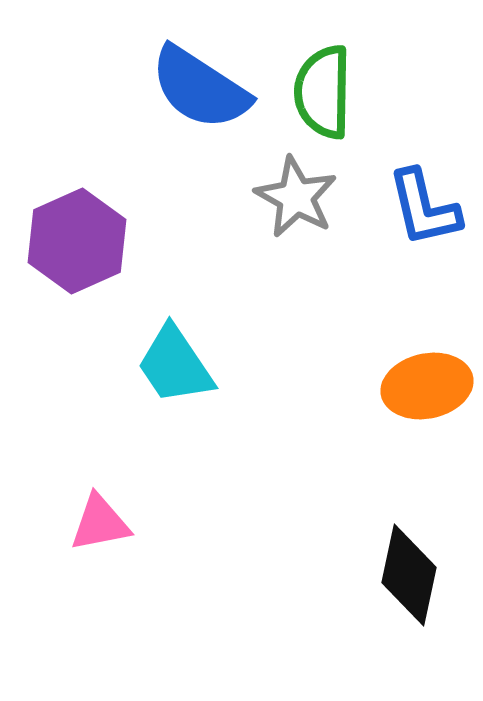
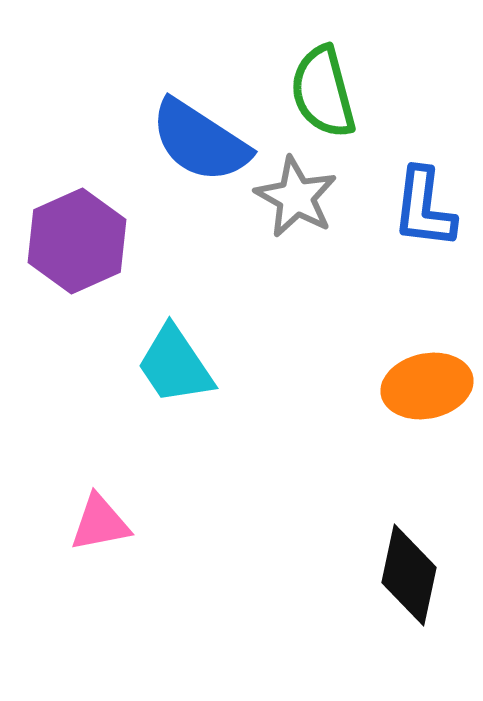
blue semicircle: moved 53 px down
green semicircle: rotated 16 degrees counterclockwise
blue L-shape: rotated 20 degrees clockwise
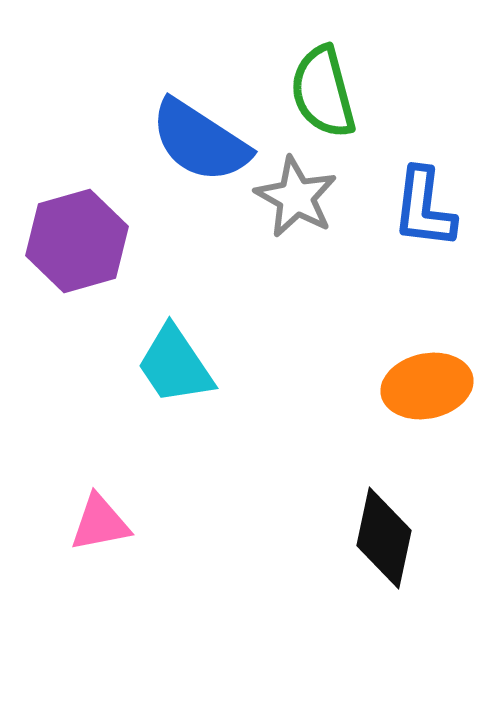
purple hexagon: rotated 8 degrees clockwise
black diamond: moved 25 px left, 37 px up
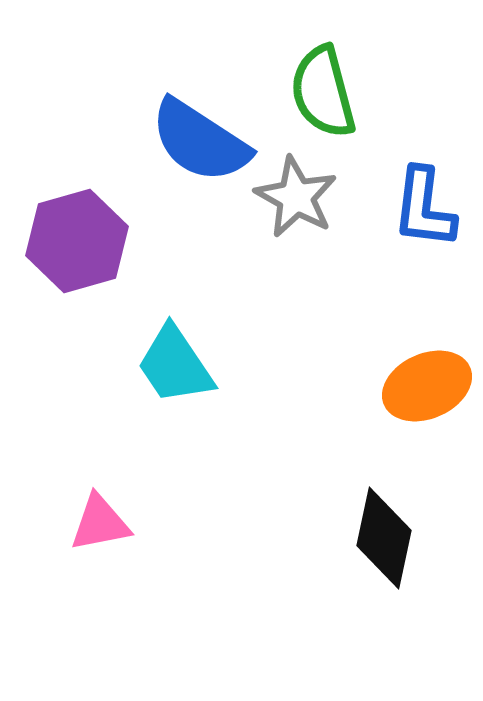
orange ellipse: rotated 12 degrees counterclockwise
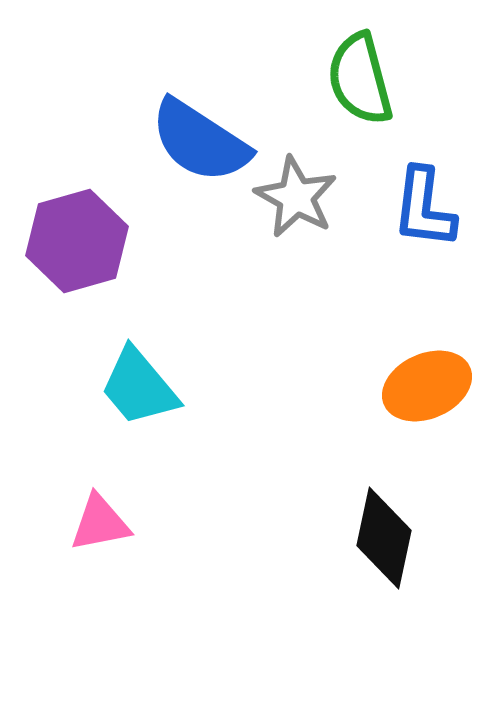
green semicircle: moved 37 px right, 13 px up
cyan trapezoid: moved 36 px left, 22 px down; rotated 6 degrees counterclockwise
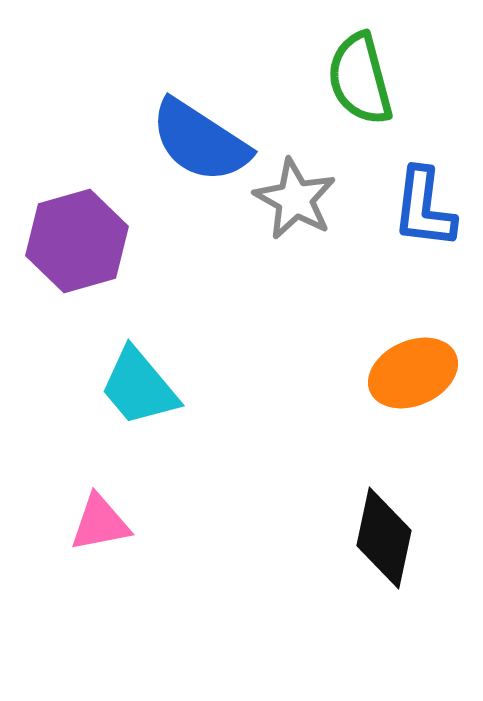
gray star: moved 1 px left, 2 px down
orange ellipse: moved 14 px left, 13 px up
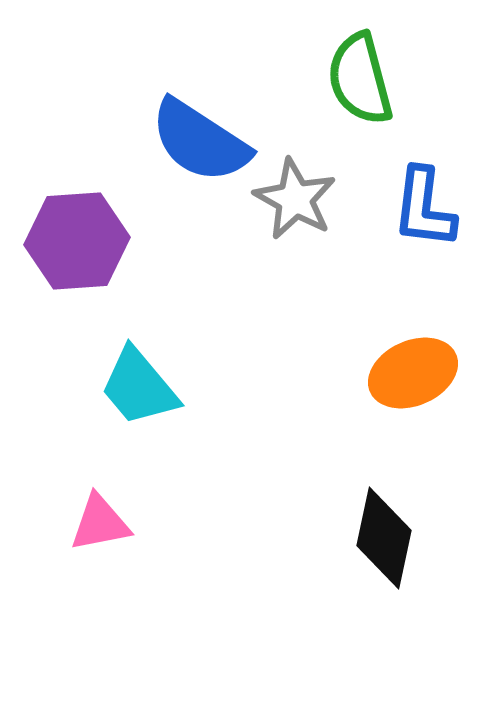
purple hexagon: rotated 12 degrees clockwise
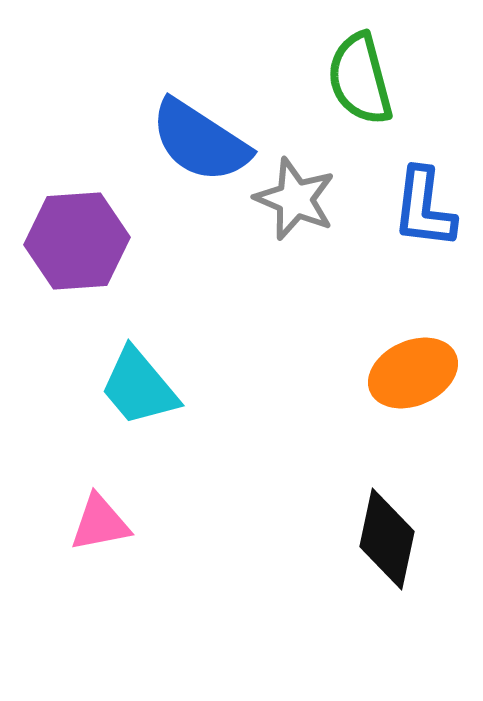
gray star: rotated 6 degrees counterclockwise
black diamond: moved 3 px right, 1 px down
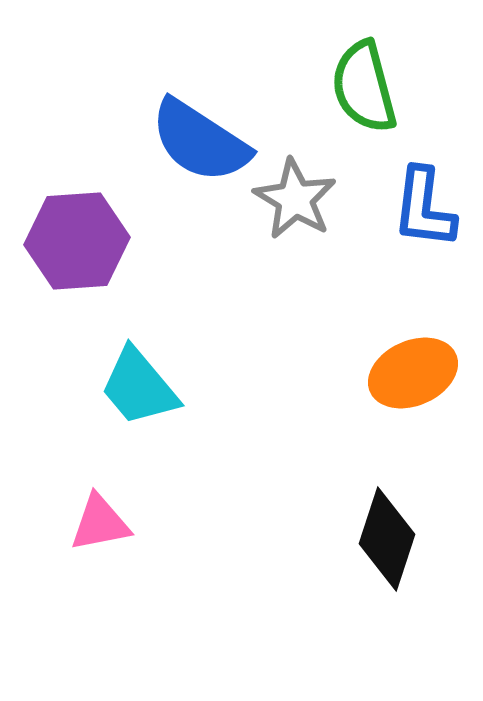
green semicircle: moved 4 px right, 8 px down
gray star: rotated 8 degrees clockwise
black diamond: rotated 6 degrees clockwise
